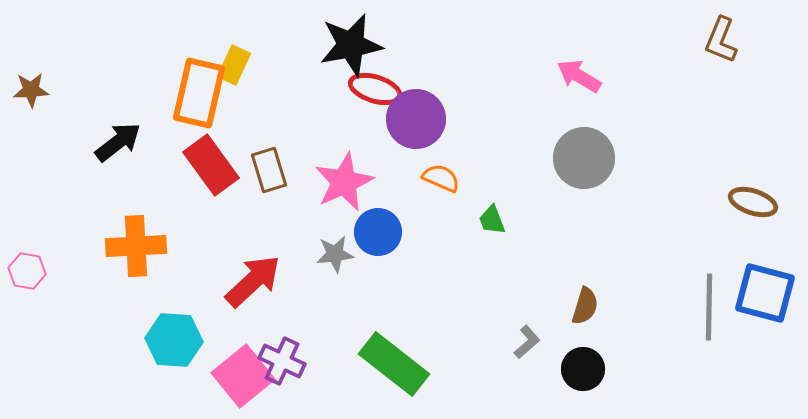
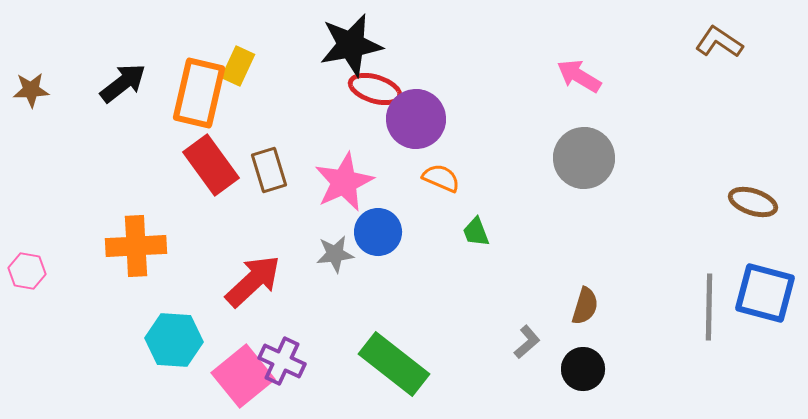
brown L-shape: moved 2 px left, 2 px down; rotated 102 degrees clockwise
yellow rectangle: moved 4 px right, 1 px down
black arrow: moved 5 px right, 59 px up
green trapezoid: moved 16 px left, 12 px down
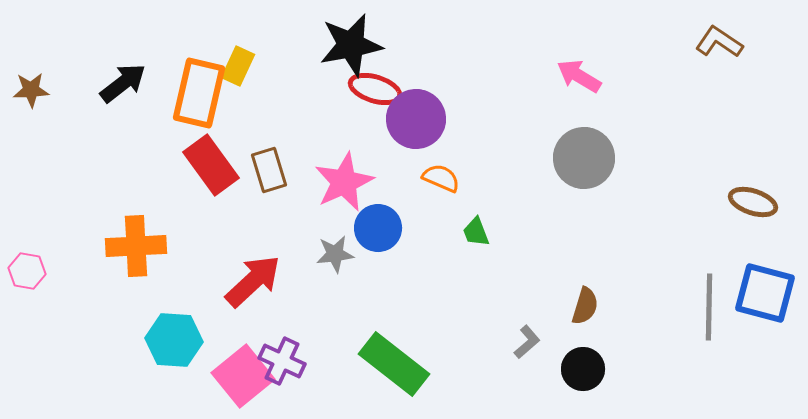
blue circle: moved 4 px up
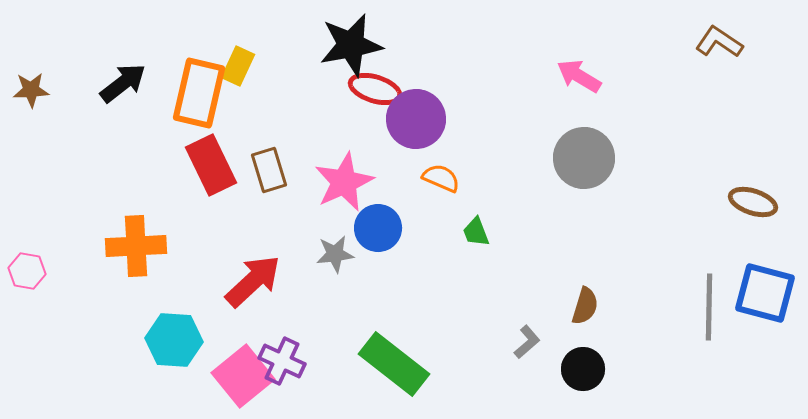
red rectangle: rotated 10 degrees clockwise
